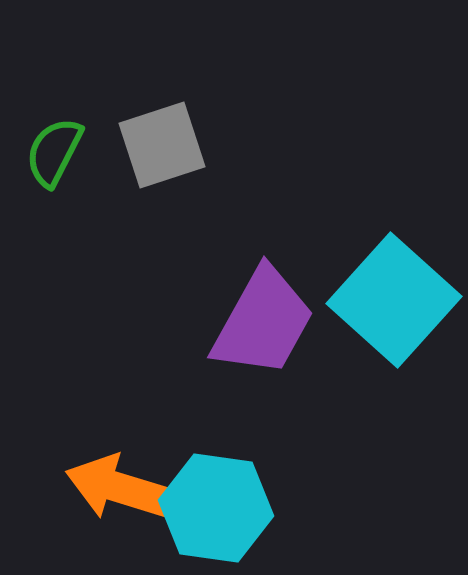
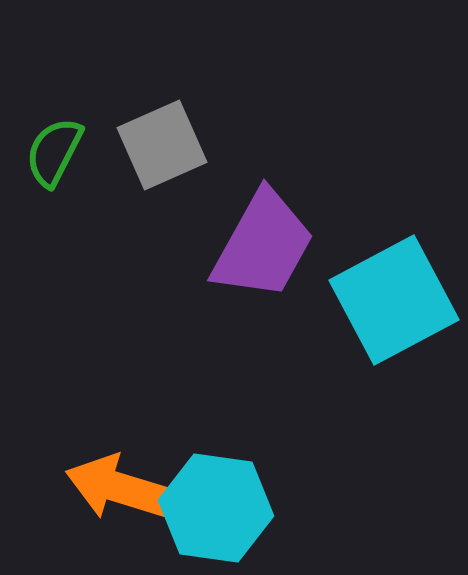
gray square: rotated 6 degrees counterclockwise
cyan square: rotated 20 degrees clockwise
purple trapezoid: moved 77 px up
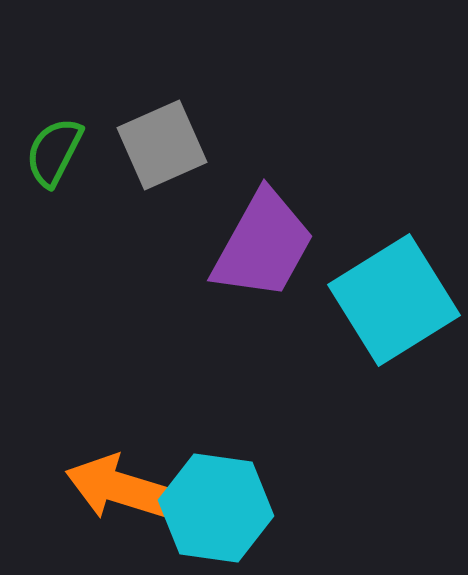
cyan square: rotated 4 degrees counterclockwise
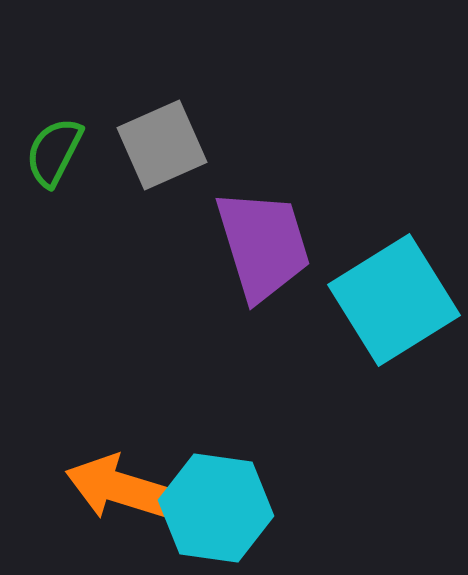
purple trapezoid: rotated 46 degrees counterclockwise
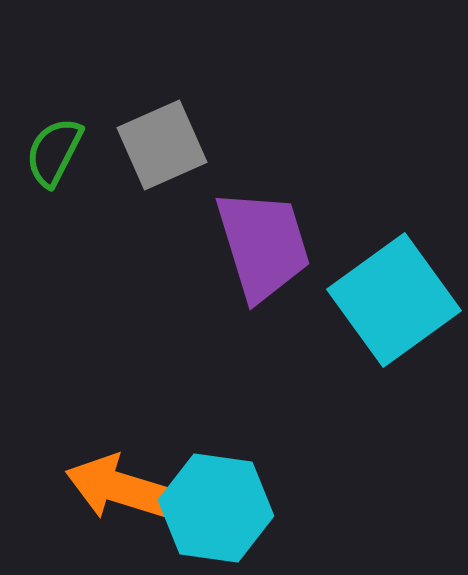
cyan square: rotated 4 degrees counterclockwise
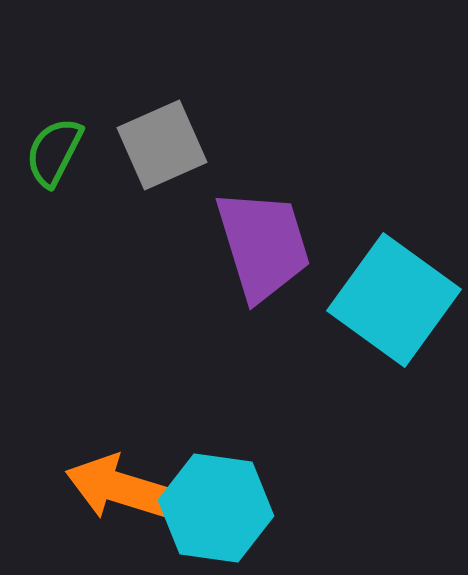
cyan square: rotated 18 degrees counterclockwise
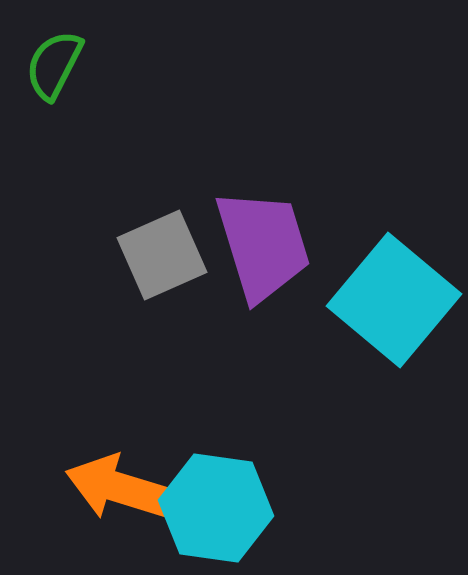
gray square: moved 110 px down
green semicircle: moved 87 px up
cyan square: rotated 4 degrees clockwise
